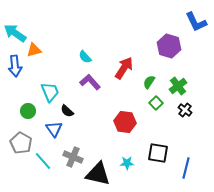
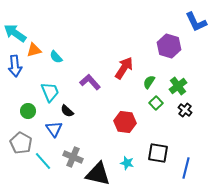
cyan semicircle: moved 29 px left
cyan star: rotated 16 degrees clockwise
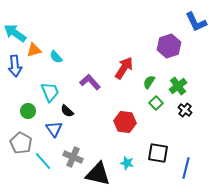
purple hexagon: rotated 25 degrees clockwise
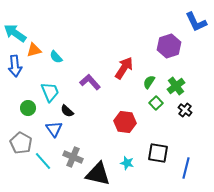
green cross: moved 2 px left
green circle: moved 3 px up
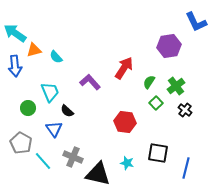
purple hexagon: rotated 10 degrees clockwise
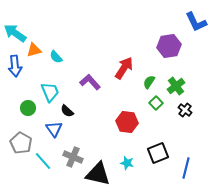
red hexagon: moved 2 px right
black square: rotated 30 degrees counterclockwise
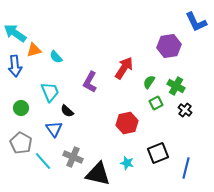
purple L-shape: rotated 110 degrees counterclockwise
green cross: rotated 24 degrees counterclockwise
green square: rotated 16 degrees clockwise
green circle: moved 7 px left
red hexagon: moved 1 px down; rotated 20 degrees counterclockwise
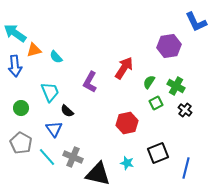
cyan line: moved 4 px right, 4 px up
